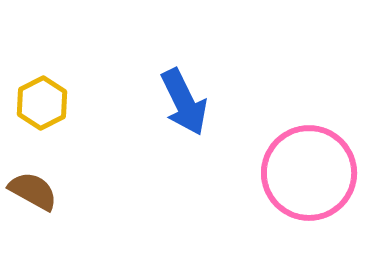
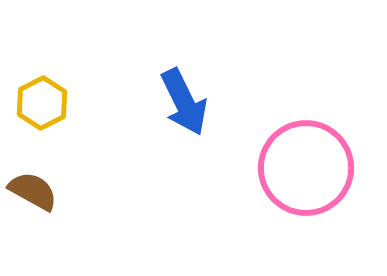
pink circle: moved 3 px left, 5 px up
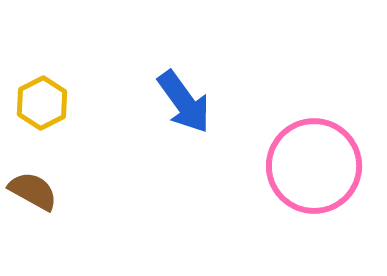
blue arrow: rotated 10 degrees counterclockwise
pink circle: moved 8 px right, 2 px up
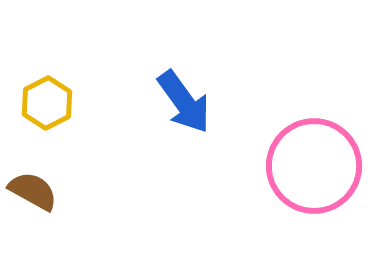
yellow hexagon: moved 5 px right
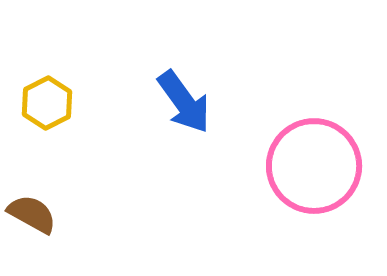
brown semicircle: moved 1 px left, 23 px down
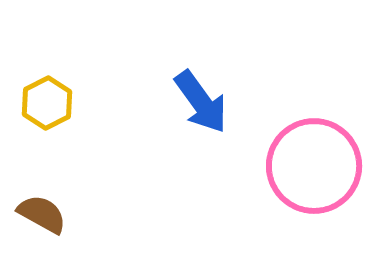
blue arrow: moved 17 px right
brown semicircle: moved 10 px right
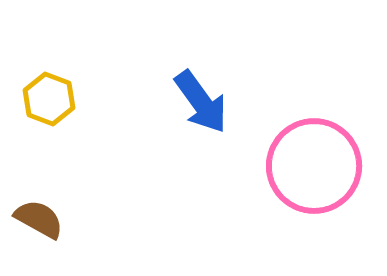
yellow hexagon: moved 2 px right, 4 px up; rotated 12 degrees counterclockwise
brown semicircle: moved 3 px left, 5 px down
